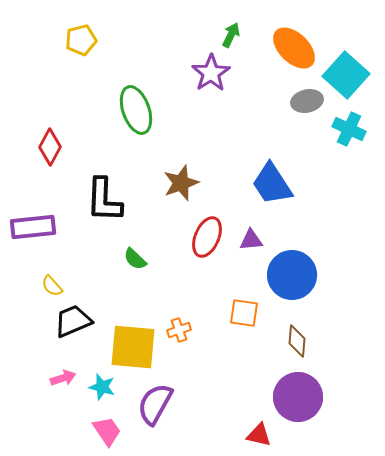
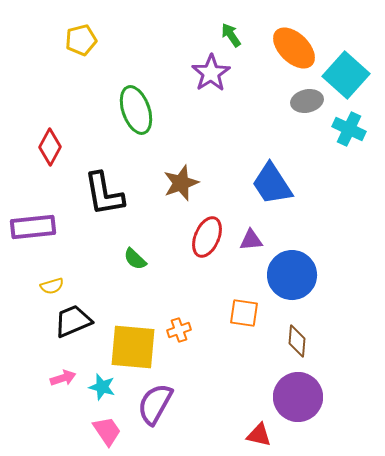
green arrow: rotated 60 degrees counterclockwise
black L-shape: moved 6 px up; rotated 12 degrees counterclockwise
yellow semicircle: rotated 65 degrees counterclockwise
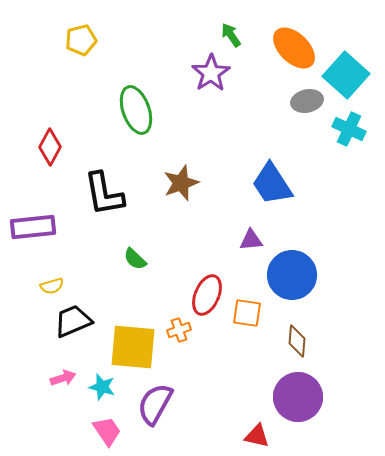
red ellipse: moved 58 px down
orange square: moved 3 px right
red triangle: moved 2 px left, 1 px down
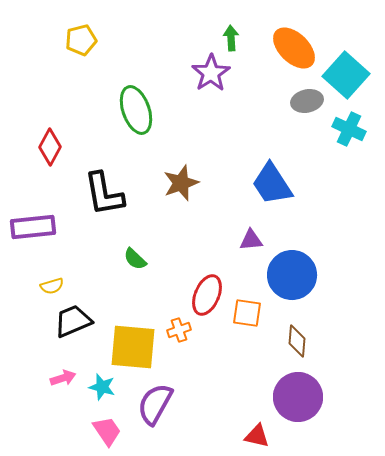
green arrow: moved 3 px down; rotated 30 degrees clockwise
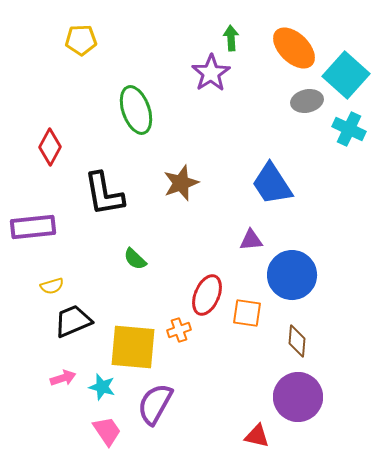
yellow pentagon: rotated 12 degrees clockwise
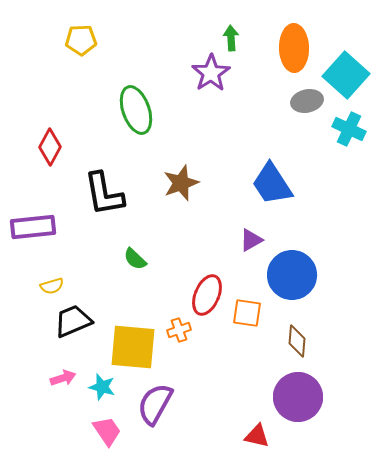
orange ellipse: rotated 45 degrees clockwise
purple triangle: rotated 25 degrees counterclockwise
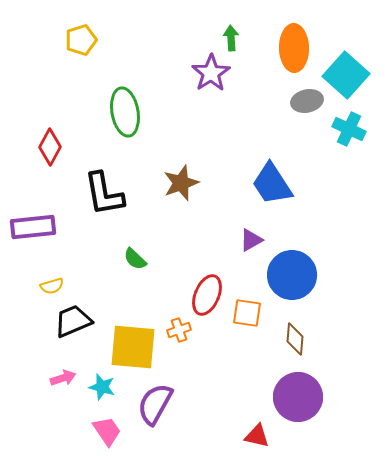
yellow pentagon: rotated 16 degrees counterclockwise
green ellipse: moved 11 px left, 2 px down; rotated 9 degrees clockwise
brown diamond: moved 2 px left, 2 px up
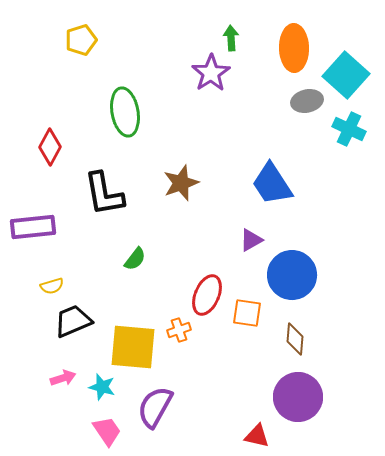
green semicircle: rotated 95 degrees counterclockwise
purple semicircle: moved 3 px down
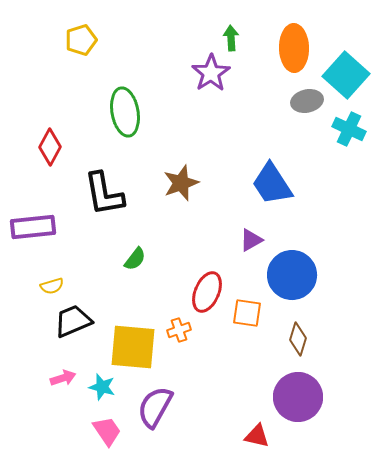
red ellipse: moved 3 px up
brown diamond: moved 3 px right; rotated 12 degrees clockwise
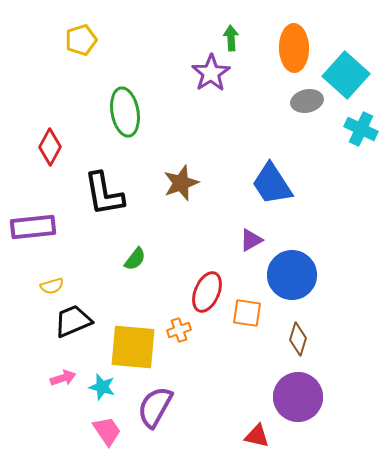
cyan cross: moved 12 px right
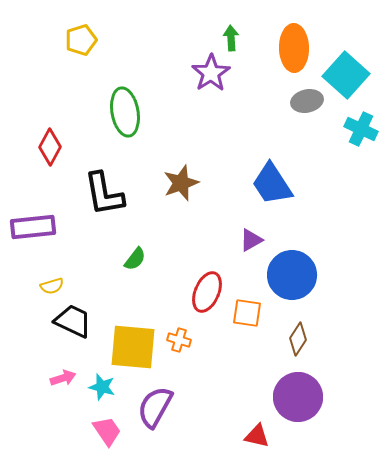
black trapezoid: rotated 48 degrees clockwise
orange cross: moved 10 px down; rotated 35 degrees clockwise
brown diamond: rotated 16 degrees clockwise
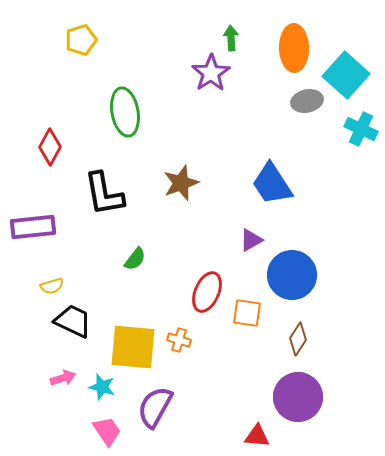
red triangle: rotated 8 degrees counterclockwise
